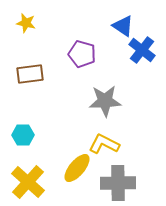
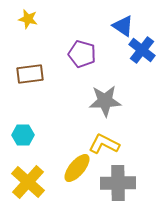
yellow star: moved 2 px right, 4 px up
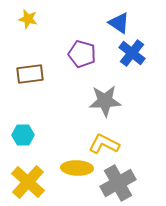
blue triangle: moved 4 px left, 3 px up
blue cross: moved 10 px left, 3 px down
yellow ellipse: rotated 52 degrees clockwise
gray cross: rotated 28 degrees counterclockwise
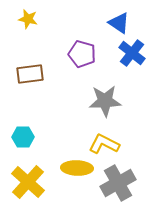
cyan hexagon: moved 2 px down
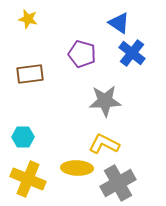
yellow cross: moved 3 px up; rotated 20 degrees counterclockwise
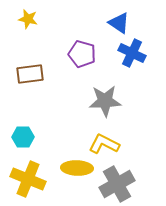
blue cross: rotated 12 degrees counterclockwise
gray cross: moved 1 px left, 1 px down
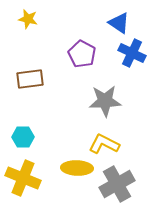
purple pentagon: rotated 12 degrees clockwise
brown rectangle: moved 5 px down
yellow cross: moved 5 px left, 1 px up
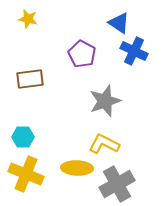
blue cross: moved 2 px right, 2 px up
gray star: rotated 16 degrees counterclockwise
yellow cross: moved 3 px right, 4 px up
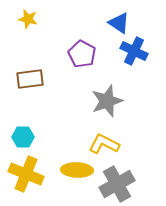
gray star: moved 2 px right
yellow ellipse: moved 2 px down
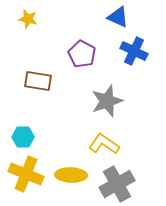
blue triangle: moved 1 px left, 6 px up; rotated 10 degrees counterclockwise
brown rectangle: moved 8 px right, 2 px down; rotated 16 degrees clockwise
yellow L-shape: rotated 8 degrees clockwise
yellow ellipse: moved 6 px left, 5 px down
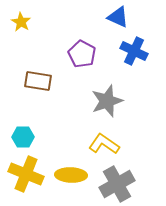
yellow star: moved 7 px left, 3 px down; rotated 18 degrees clockwise
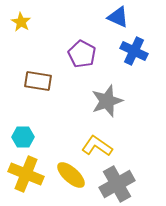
yellow L-shape: moved 7 px left, 2 px down
yellow ellipse: rotated 40 degrees clockwise
